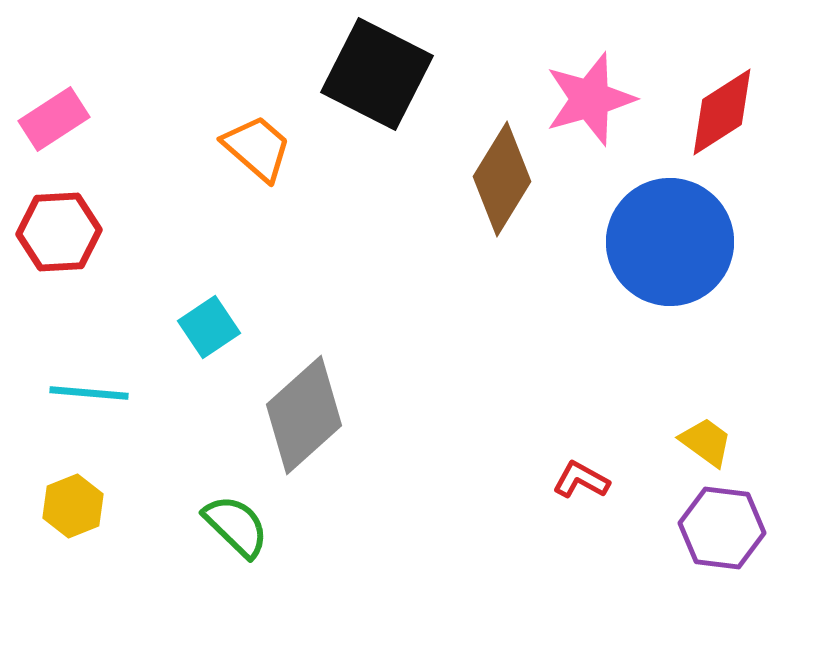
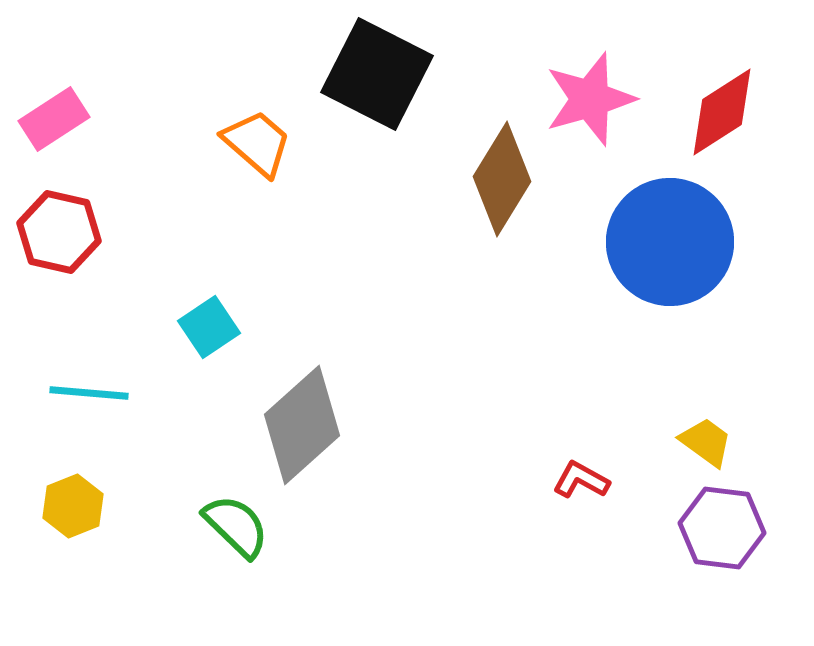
orange trapezoid: moved 5 px up
red hexagon: rotated 16 degrees clockwise
gray diamond: moved 2 px left, 10 px down
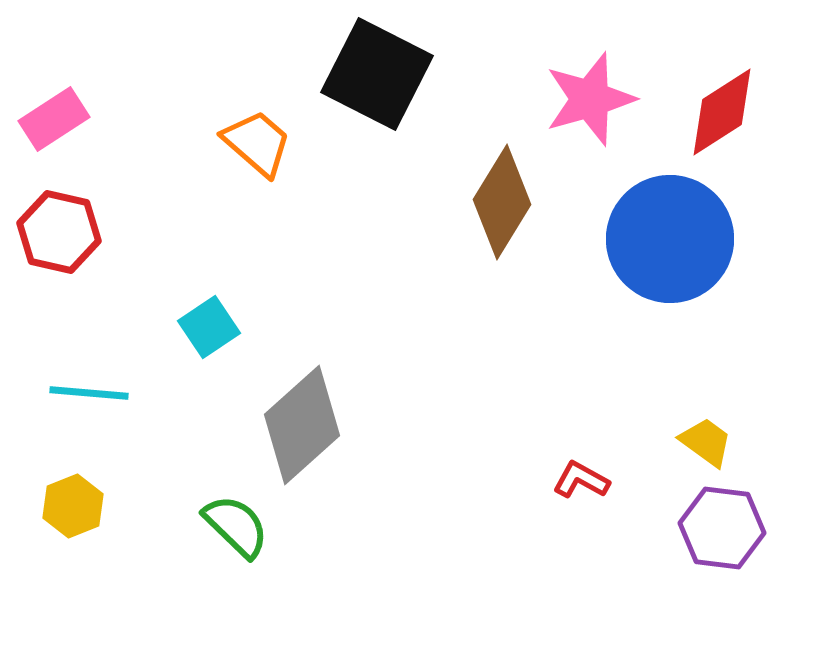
brown diamond: moved 23 px down
blue circle: moved 3 px up
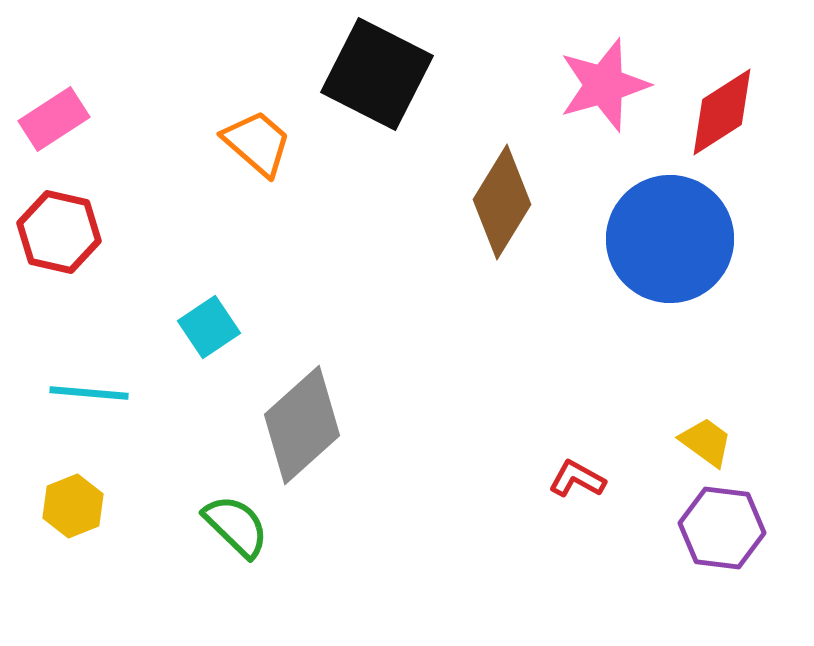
pink star: moved 14 px right, 14 px up
red L-shape: moved 4 px left, 1 px up
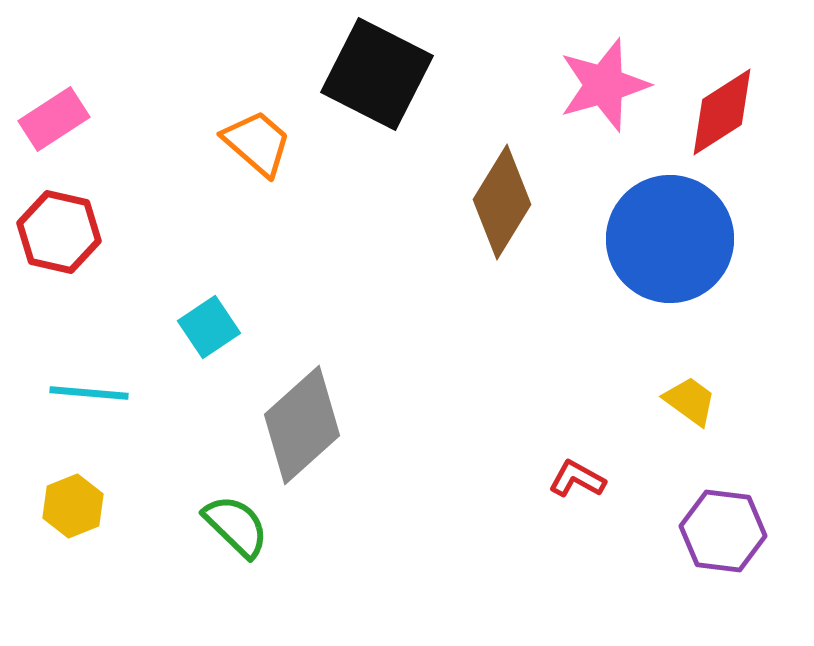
yellow trapezoid: moved 16 px left, 41 px up
purple hexagon: moved 1 px right, 3 px down
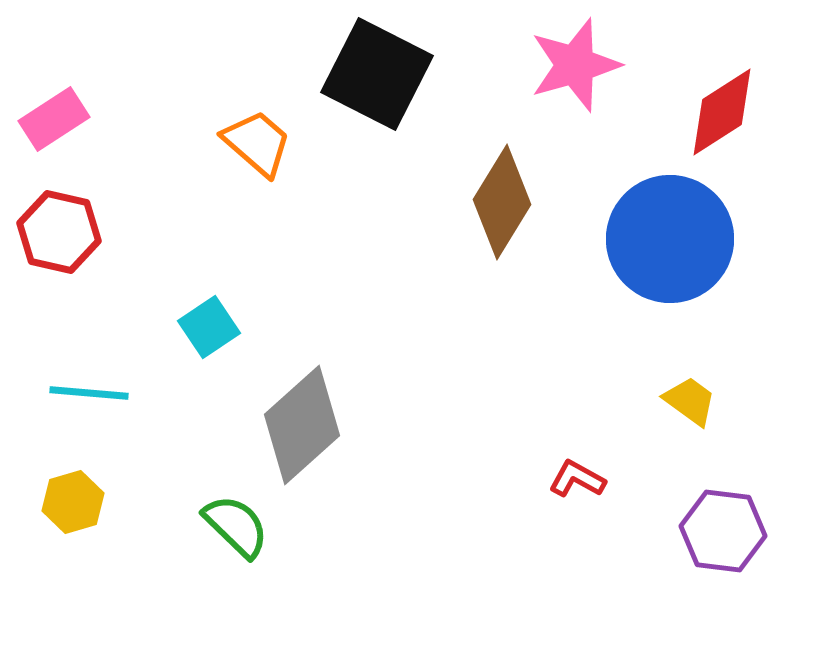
pink star: moved 29 px left, 20 px up
yellow hexagon: moved 4 px up; rotated 6 degrees clockwise
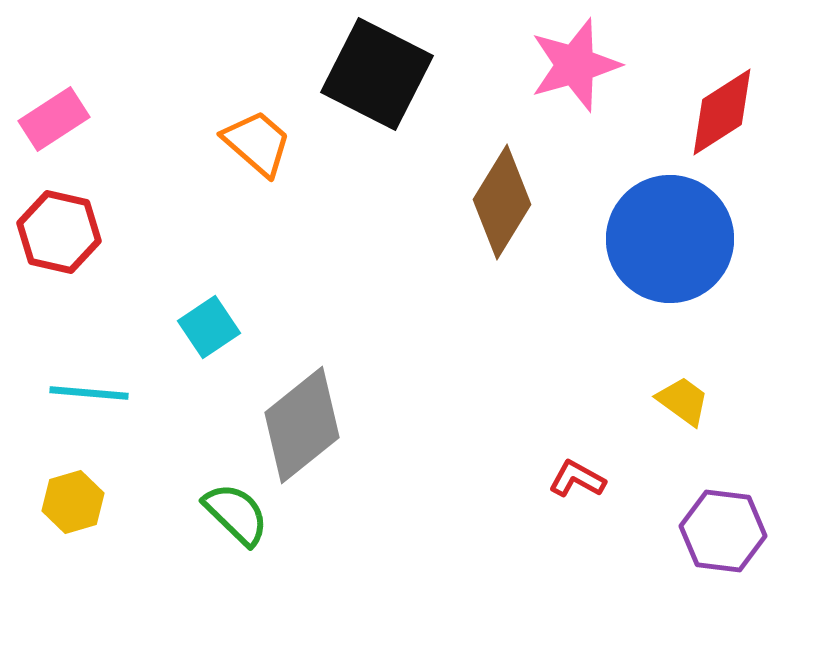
yellow trapezoid: moved 7 px left
gray diamond: rotated 3 degrees clockwise
green semicircle: moved 12 px up
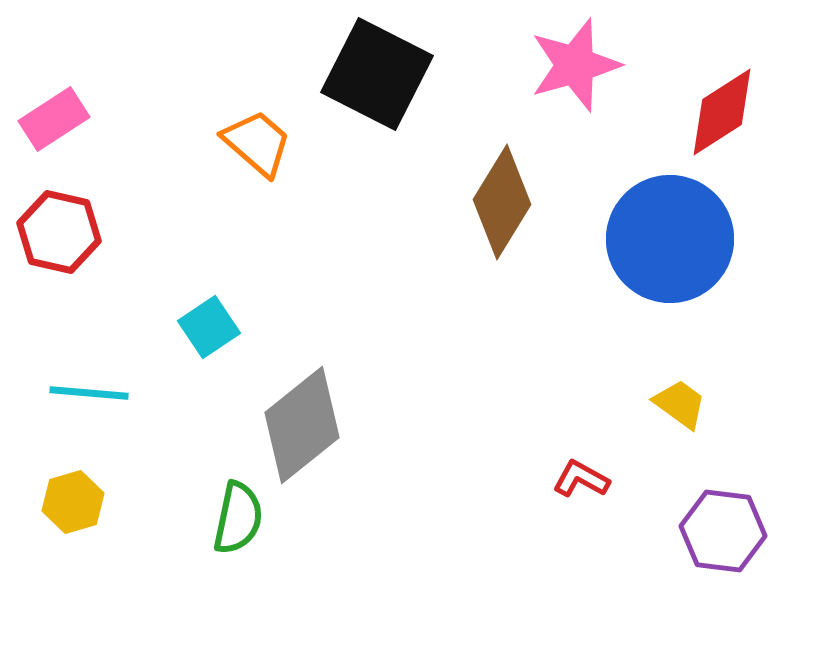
yellow trapezoid: moved 3 px left, 3 px down
red L-shape: moved 4 px right
green semicircle: moved 2 px right, 4 px down; rotated 58 degrees clockwise
